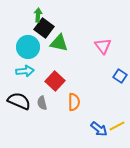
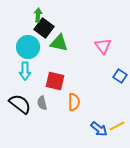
cyan arrow: rotated 96 degrees clockwise
red square: rotated 30 degrees counterclockwise
black semicircle: moved 1 px right, 3 px down; rotated 15 degrees clockwise
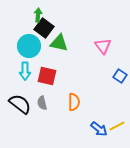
cyan circle: moved 1 px right, 1 px up
red square: moved 8 px left, 5 px up
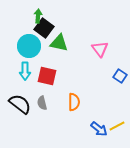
green arrow: moved 1 px down
pink triangle: moved 3 px left, 3 px down
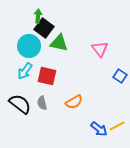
cyan arrow: rotated 36 degrees clockwise
orange semicircle: rotated 60 degrees clockwise
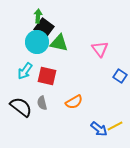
cyan circle: moved 8 px right, 4 px up
black semicircle: moved 1 px right, 3 px down
yellow line: moved 2 px left
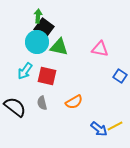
green triangle: moved 4 px down
pink triangle: rotated 42 degrees counterclockwise
black semicircle: moved 6 px left
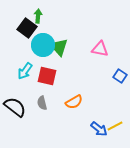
black square: moved 17 px left
cyan circle: moved 6 px right, 3 px down
green triangle: rotated 36 degrees clockwise
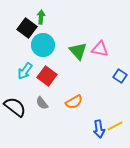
green arrow: moved 3 px right, 1 px down
green triangle: moved 19 px right, 4 px down
red square: rotated 24 degrees clockwise
gray semicircle: rotated 24 degrees counterclockwise
blue arrow: rotated 42 degrees clockwise
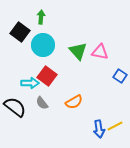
black square: moved 7 px left, 4 px down
pink triangle: moved 3 px down
cyan arrow: moved 5 px right, 12 px down; rotated 126 degrees counterclockwise
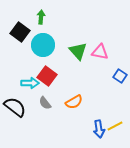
gray semicircle: moved 3 px right
